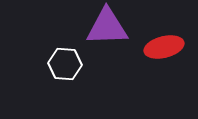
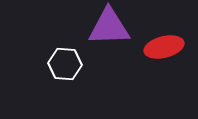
purple triangle: moved 2 px right
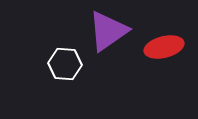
purple triangle: moved 1 px left, 4 px down; rotated 33 degrees counterclockwise
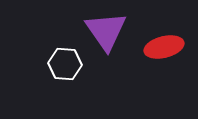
purple triangle: moved 2 px left; rotated 30 degrees counterclockwise
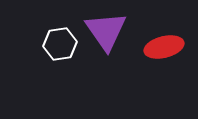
white hexagon: moved 5 px left, 20 px up; rotated 12 degrees counterclockwise
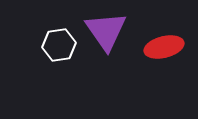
white hexagon: moved 1 px left, 1 px down
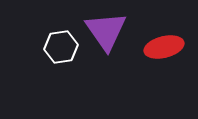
white hexagon: moved 2 px right, 2 px down
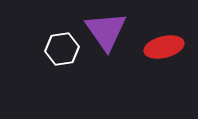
white hexagon: moved 1 px right, 2 px down
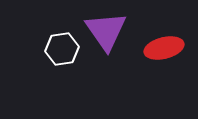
red ellipse: moved 1 px down
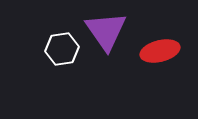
red ellipse: moved 4 px left, 3 px down
